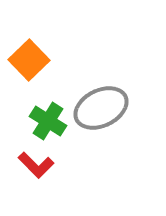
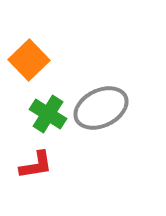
green cross: moved 7 px up
red L-shape: rotated 54 degrees counterclockwise
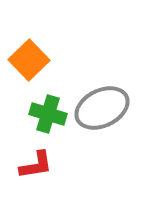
gray ellipse: moved 1 px right
green cross: rotated 15 degrees counterclockwise
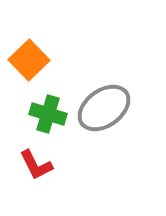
gray ellipse: moved 2 px right; rotated 10 degrees counterclockwise
red L-shape: rotated 72 degrees clockwise
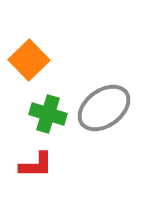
red L-shape: rotated 63 degrees counterclockwise
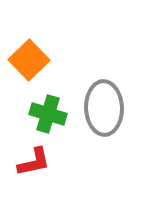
gray ellipse: rotated 56 degrees counterclockwise
red L-shape: moved 2 px left, 3 px up; rotated 12 degrees counterclockwise
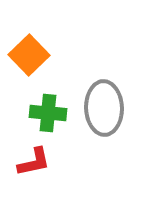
orange square: moved 5 px up
green cross: moved 1 px up; rotated 12 degrees counterclockwise
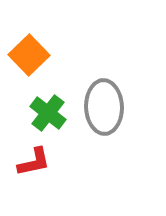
gray ellipse: moved 1 px up
green cross: rotated 33 degrees clockwise
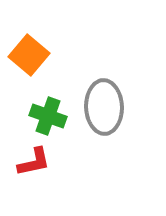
orange square: rotated 6 degrees counterclockwise
green cross: moved 3 px down; rotated 18 degrees counterclockwise
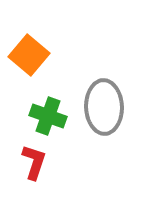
red L-shape: rotated 60 degrees counterclockwise
